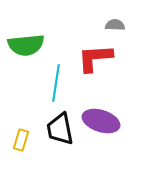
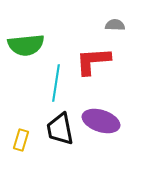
red L-shape: moved 2 px left, 3 px down
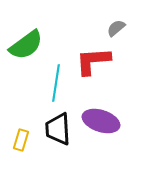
gray semicircle: moved 1 px right, 3 px down; rotated 42 degrees counterclockwise
green semicircle: rotated 30 degrees counterclockwise
black trapezoid: moved 2 px left; rotated 8 degrees clockwise
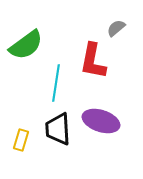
red L-shape: rotated 75 degrees counterclockwise
